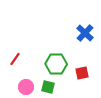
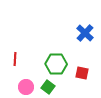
red line: rotated 32 degrees counterclockwise
red square: rotated 24 degrees clockwise
green square: rotated 24 degrees clockwise
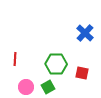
green square: rotated 24 degrees clockwise
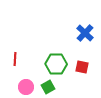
red square: moved 6 px up
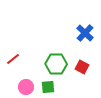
red line: moved 2 px left; rotated 48 degrees clockwise
red square: rotated 16 degrees clockwise
green square: rotated 24 degrees clockwise
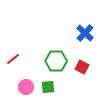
green hexagon: moved 3 px up
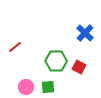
red line: moved 2 px right, 12 px up
red square: moved 3 px left
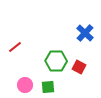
pink circle: moved 1 px left, 2 px up
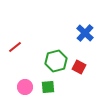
green hexagon: rotated 15 degrees counterclockwise
pink circle: moved 2 px down
